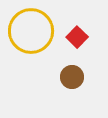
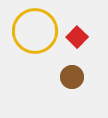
yellow circle: moved 4 px right
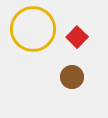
yellow circle: moved 2 px left, 2 px up
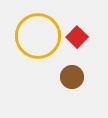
yellow circle: moved 5 px right, 7 px down
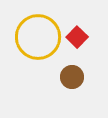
yellow circle: moved 1 px down
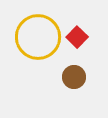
brown circle: moved 2 px right
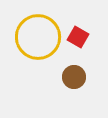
red square: moved 1 px right; rotated 15 degrees counterclockwise
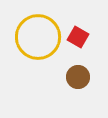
brown circle: moved 4 px right
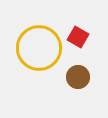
yellow circle: moved 1 px right, 11 px down
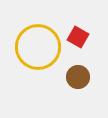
yellow circle: moved 1 px left, 1 px up
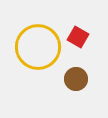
brown circle: moved 2 px left, 2 px down
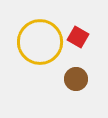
yellow circle: moved 2 px right, 5 px up
